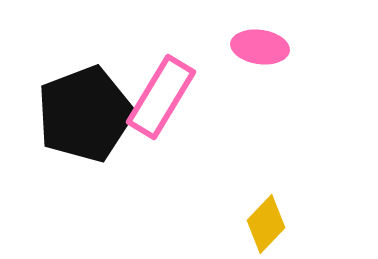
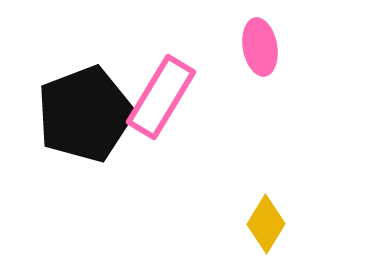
pink ellipse: rotated 72 degrees clockwise
yellow diamond: rotated 12 degrees counterclockwise
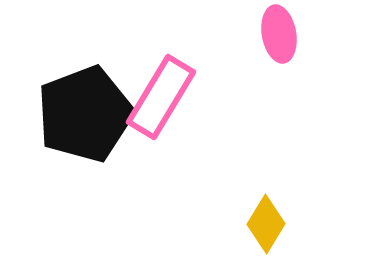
pink ellipse: moved 19 px right, 13 px up
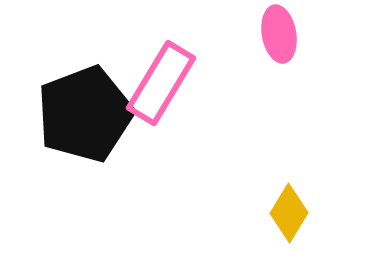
pink rectangle: moved 14 px up
yellow diamond: moved 23 px right, 11 px up
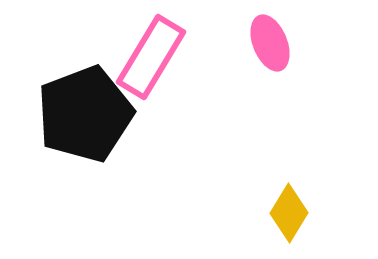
pink ellipse: moved 9 px left, 9 px down; rotated 12 degrees counterclockwise
pink rectangle: moved 10 px left, 26 px up
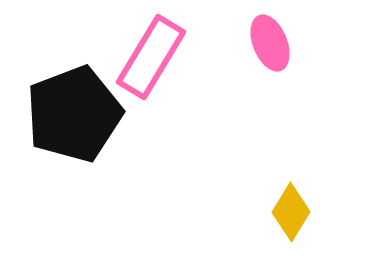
black pentagon: moved 11 px left
yellow diamond: moved 2 px right, 1 px up
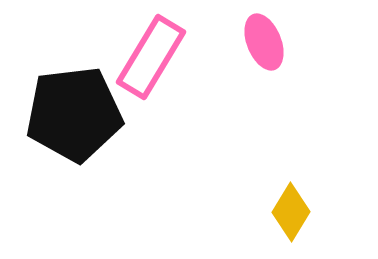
pink ellipse: moved 6 px left, 1 px up
black pentagon: rotated 14 degrees clockwise
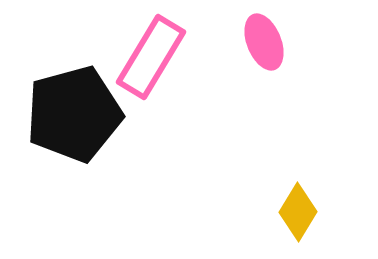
black pentagon: rotated 8 degrees counterclockwise
yellow diamond: moved 7 px right
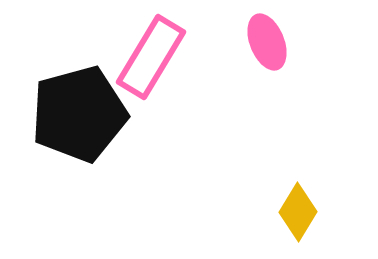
pink ellipse: moved 3 px right
black pentagon: moved 5 px right
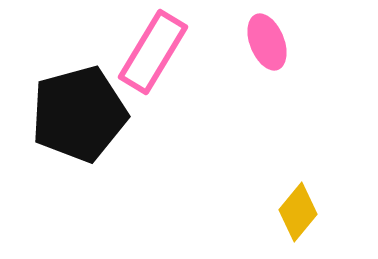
pink rectangle: moved 2 px right, 5 px up
yellow diamond: rotated 8 degrees clockwise
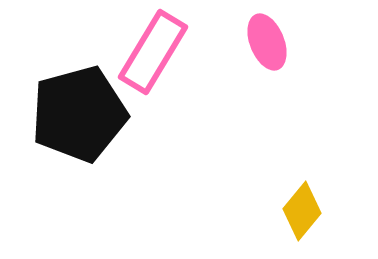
yellow diamond: moved 4 px right, 1 px up
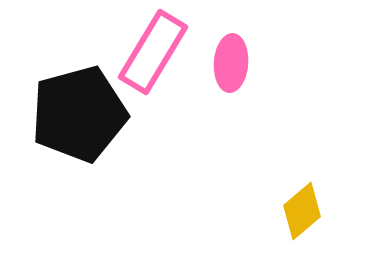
pink ellipse: moved 36 px left, 21 px down; rotated 26 degrees clockwise
yellow diamond: rotated 10 degrees clockwise
